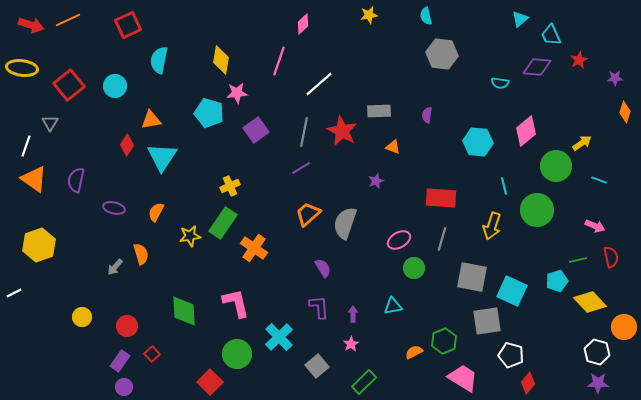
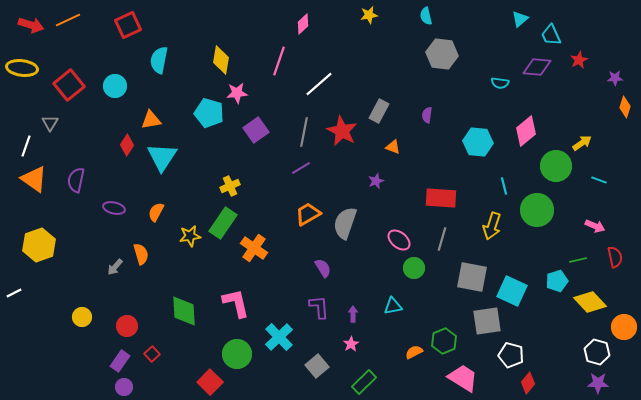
gray rectangle at (379, 111): rotated 60 degrees counterclockwise
orange diamond at (625, 112): moved 5 px up
orange trapezoid at (308, 214): rotated 12 degrees clockwise
pink ellipse at (399, 240): rotated 70 degrees clockwise
red semicircle at (611, 257): moved 4 px right
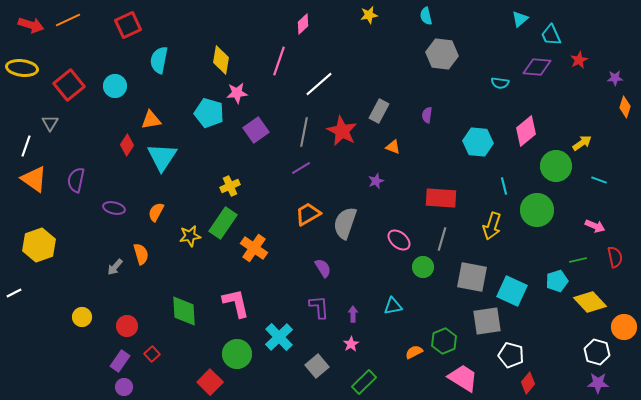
green circle at (414, 268): moved 9 px right, 1 px up
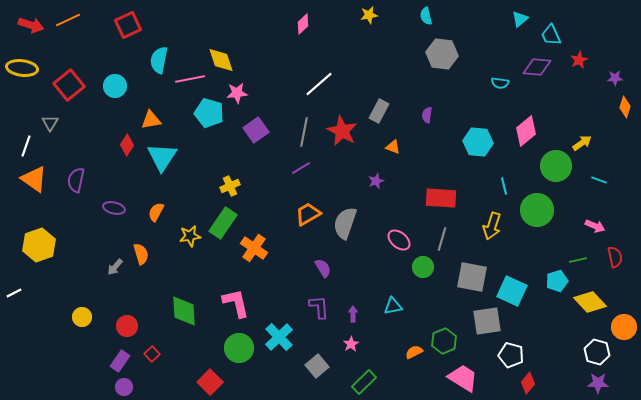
yellow diamond at (221, 60): rotated 28 degrees counterclockwise
pink line at (279, 61): moved 89 px left, 18 px down; rotated 60 degrees clockwise
green circle at (237, 354): moved 2 px right, 6 px up
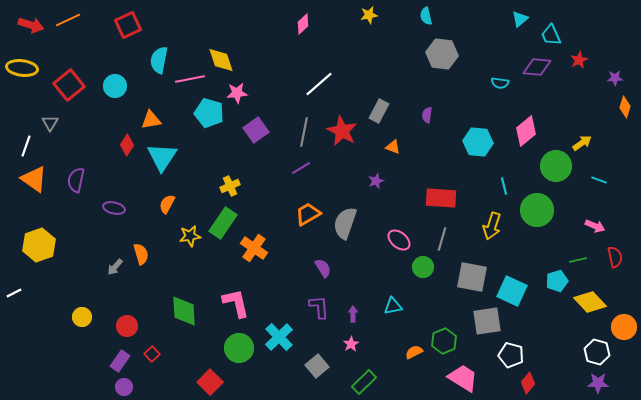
orange semicircle at (156, 212): moved 11 px right, 8 px up
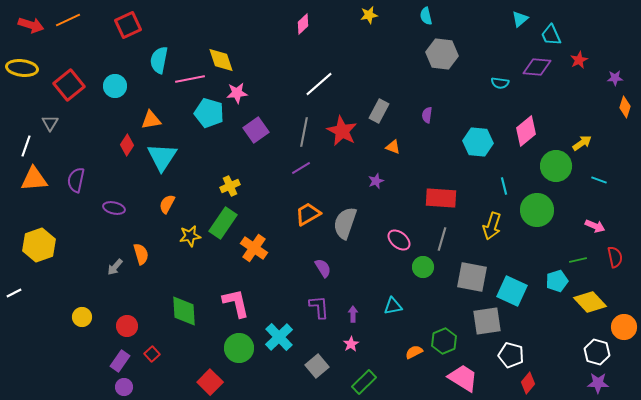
orange triangle at (34, 179): rotated 40 degrees counterclockwise
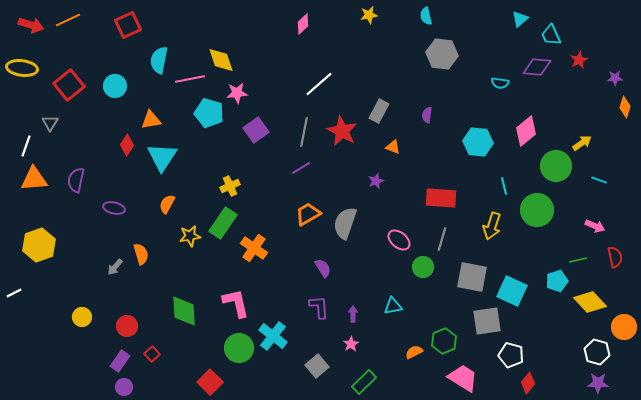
cyan cross at (279, 337): moved 6 px left, 1 px up; rotated 8 degrees counterclockwise
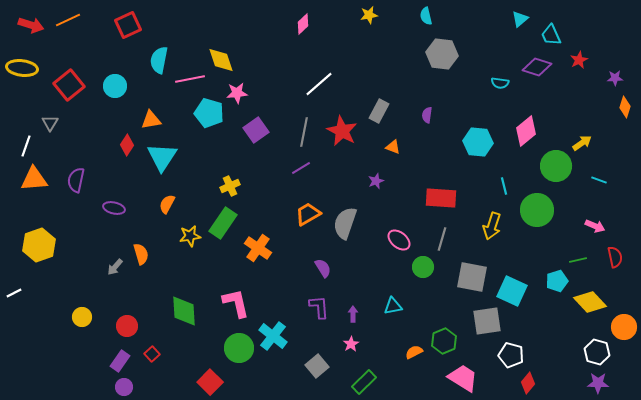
purple diamond at (537, 67): rotated 12 degrees clockwise
orange cross at (254, 248): moved 4 px right
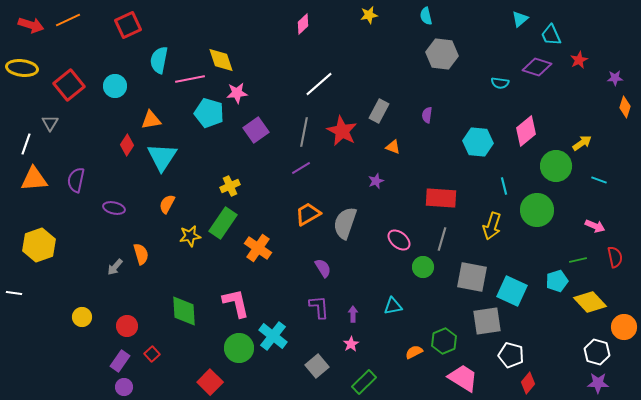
white line at (26, 146): moved 2 px up
white line at (14, 293): rotated 35 degrees clockwise
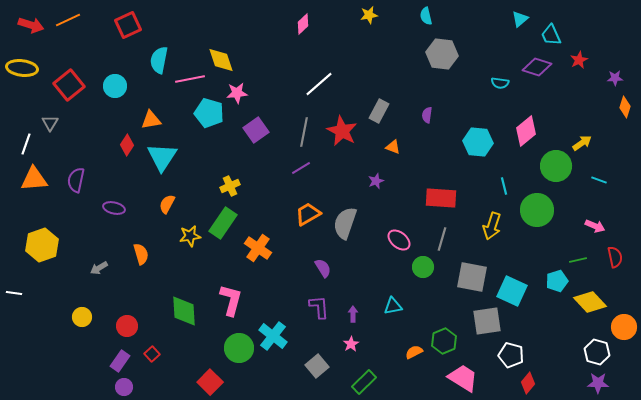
yellow hexagon at (39, 245): moved 3 px right
gray arrow at (115, 267): moved 16 px left, 1 px down; rotated 18 degrees clockwise
pink L-shape at (236, 303): moved 5 px left, 3 px up; rotated 28 degrees clockwise
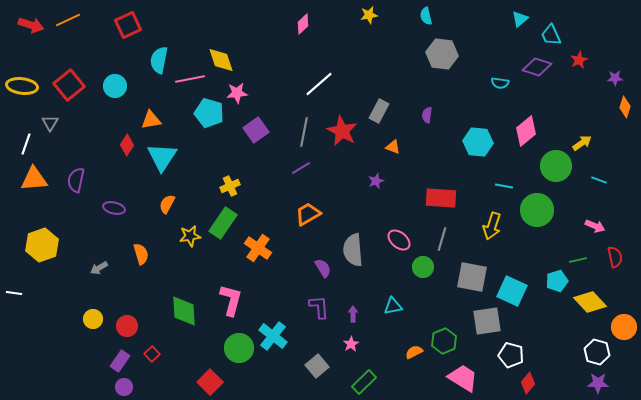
yellow ellipse at (22, 68): moved 18 px down
cyan line at (504, 186): rotated 66 degrees counterclockwise
gray semicircle at (345, 223): moved 8 px right, 27 px down; rotated 24 degrees counterclockwise
yellow circle at (82, 317): moved 11 px right, 2 px down
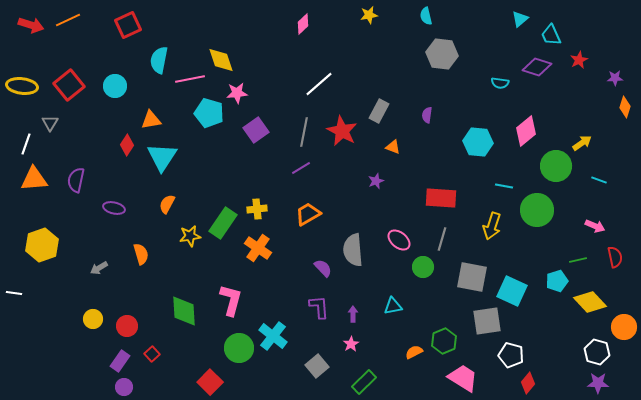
yellow cross at (230, 186): moved 27 px right, 23 px down; rotated 18 degrees clockwise
purple semicircle at (323, 268): rotated 12 degrees counterclockwise
